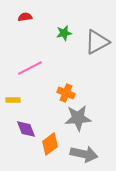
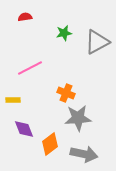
purple diamond: moved 2 px left
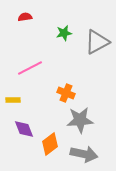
gray star: moved 2 px right, 2 px down
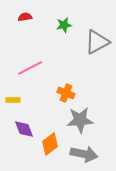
green star: moved 8 px up
